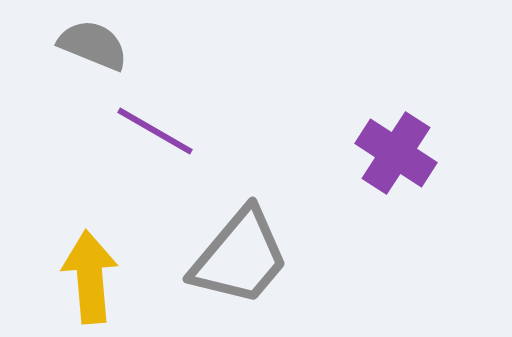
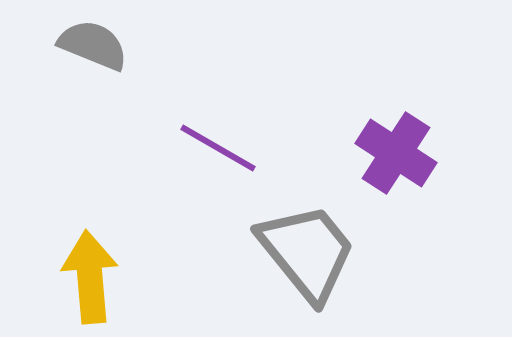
purple line: moved 63 px right, 17 px down
gray trapezoid: moved 67 px right, 5 px up; rotated 79 degrees counterclockwise
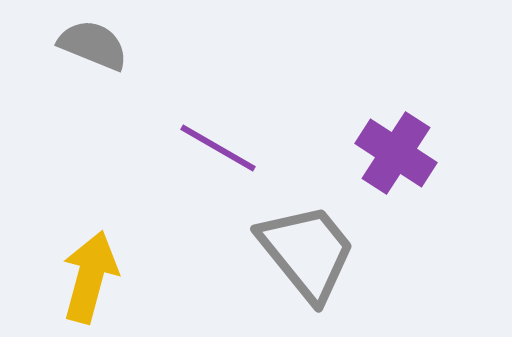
yellow arrow: rotated 20 degrees clockwise
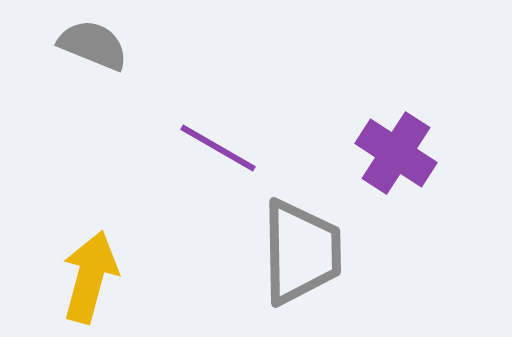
gray trapezoid: moved 6 px left; rotated 38 degrees clockwise
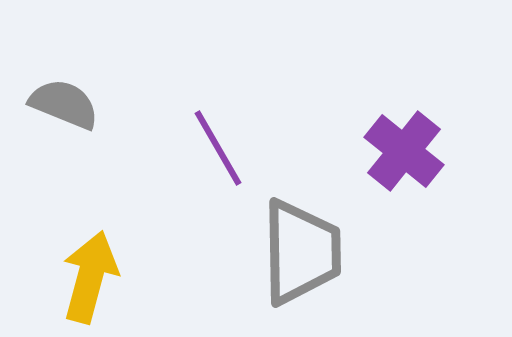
gray semicircle: moved 29 px left, 59 px down
purple line: rotated 30 degrees clockwise
purple cross: moved 8 px right, 2 px up; rotated 6 degrees clockwise
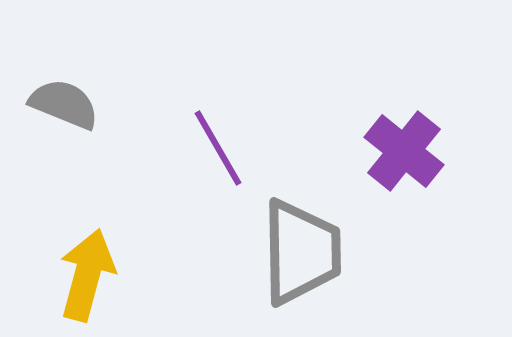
yellow arrow: moved 3 px left, 2 px up
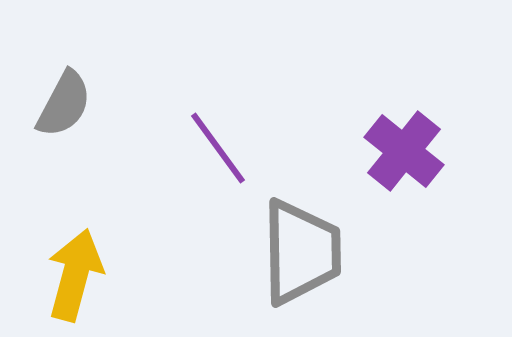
gray semicircle: rotated 96 degrees clockwise
purple line: rotated 6 degrees counterclockwise
yellow arrow: moved 12 px left
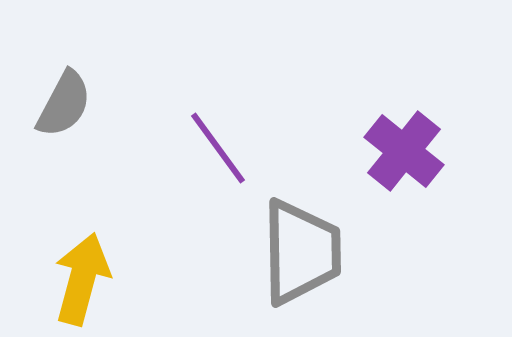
yellow arrow: moved 7 px right, 4 px down
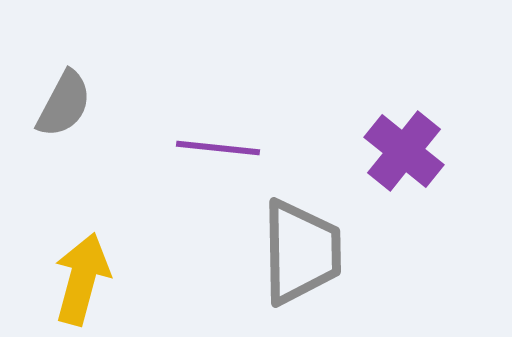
purple line: rotated 48 degrees counterclockwise
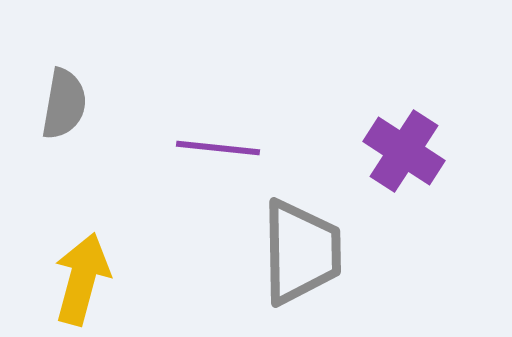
gray semicircle: rotated 18 degrees counterclockwise
purple cross: rotated 6 degrees counterclockwise
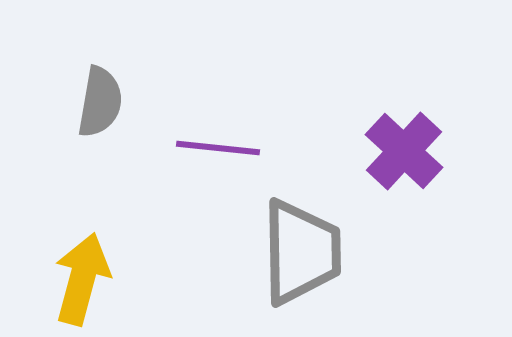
gray semicircle: moved 36 px right, 2 px up
purple cross: rotated 10 degrees clockwise
